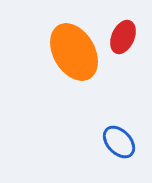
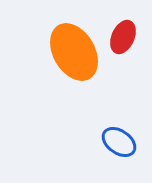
blue ellipse: rotated 12 degrees counterclockwise
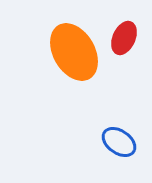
red ellipse: moved 1 px right, 1 px down
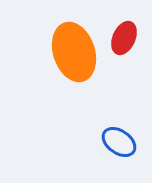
orange ellipse: rotated 12 degrees clockwise
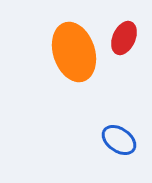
blue ellipse: moved 2 px up
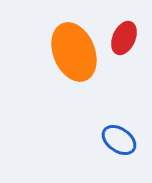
orange ellipse: rotated 4 degrees counterclockwise
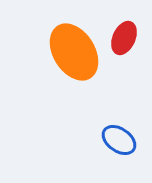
orange ellipse: rotated 10 degrees counterclockwise
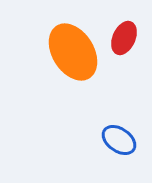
orange ellipse: moved 1 px left
